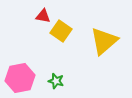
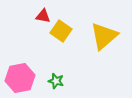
yellow triangle: moved 5 px up
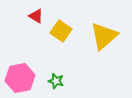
red triangle: moved 7 px left; rotated 21 degrees clockwise
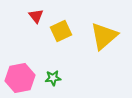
red triangle: rotated 21 degrees clockwise
yellow square: rotated 30 degrees clockwise
green star: moved 3 px left, 3 px up; rotated 21 degrees counterclockwise
